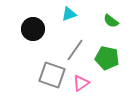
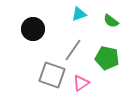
cyan triangle: moved 10 px right
gray line: moved 2 px left
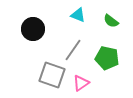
cyan triangle: moved 1 px left, 1 px down; rotated 42 degrees clockwise
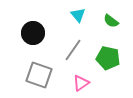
cyan triangle: rotated 28 degrees clockwise
black circle: moved 4 px down
green pentagon: moved 1 px right
gray square: moved 13 px left
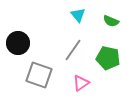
green semicircle: rotated 14 degrees counterclockwise
black circle: moved 15 px left, 10 px down
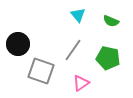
black circle: moved 1 px down
gray square: moved 2 px right, 4 px up
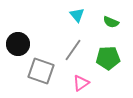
cyan triangle: moved 1 px left
green semicircle: moved 1 px down
green pentagon: rotated 15 degrees counterclockwise
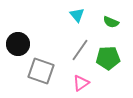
gray line: moved 7 px right
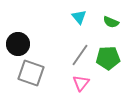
cyan triangle: moved 2 px right, 2 px down
gray line: moved 5 px down
gray square: moved 10 px left, 2 px down
pink triangle: rotated 18 degrees counterclockwise
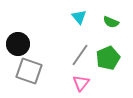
green pentagon: rotated 20 degrees counterclockwise
gray square: moved 2 px left, 2 px up
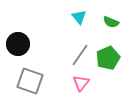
gray square: moved 1 px right, 10 px down
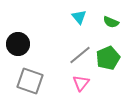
gray line: rotated 15 degrees clockwise
